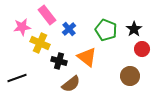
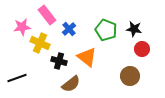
black star: rotated 28 degrees counterclockwise
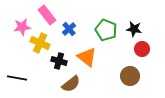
black line: rotated 30 degrees clockwise
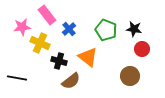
orange triangle: moved 1 px right
brown semicircle: moved 3 px up
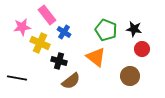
blue cross: moved 5 px left, 3 px down; rotated 16 degrees counterclockwise
orange triangle: moved 8 px right
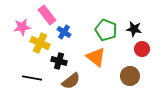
black line: moved 15 px right
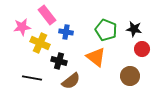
blue cross: moved 2 px right; rotated 24 degrees counterclockwise
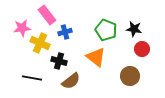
pink star: moved 1 px down
blue cross: moved 1 px left; rotated 24 degrees counterclockwise
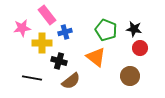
yellow cross: moved 2 px right; rotated 24 degrees counterclockwise
red circle: moved 2 px left, 1 px up
